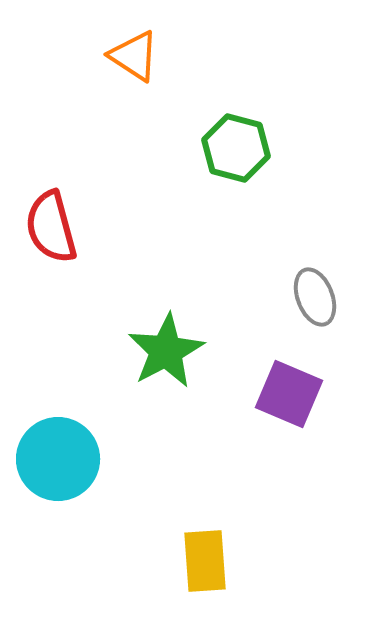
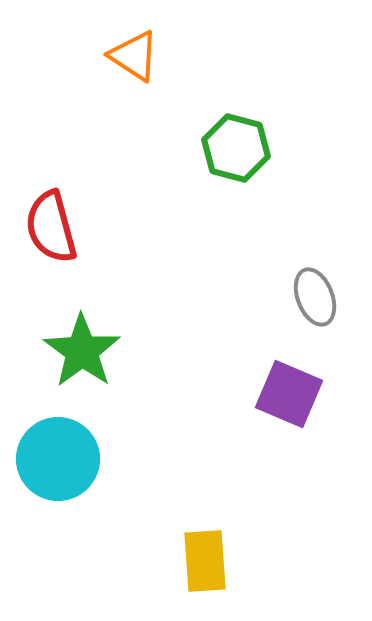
green star: moved 84 px left; rotated 8 degrees counterclockwise
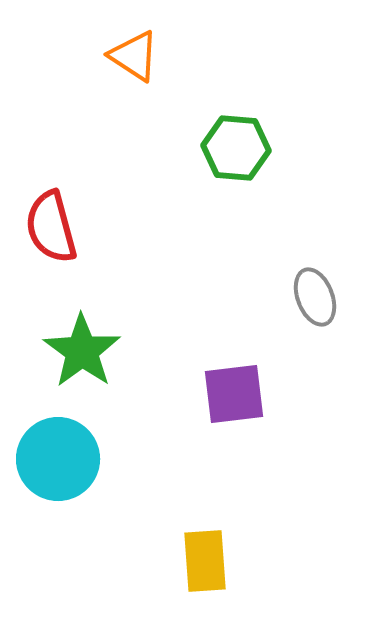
green hexagon: rotated 10 degrees counterclockwise
purple square: moved 55 px left; rotated 30 degrees counterclockwise
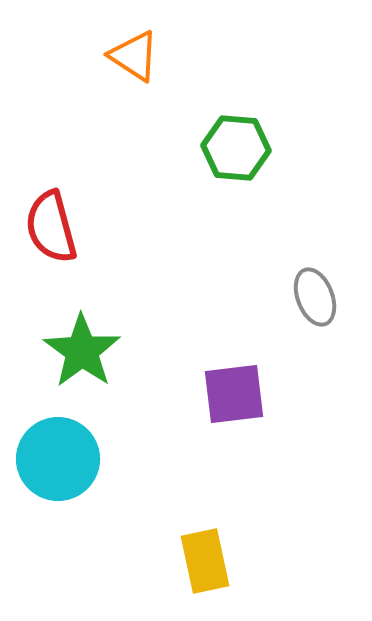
yellow rectangle: rotated 8 degrees counterclockwise
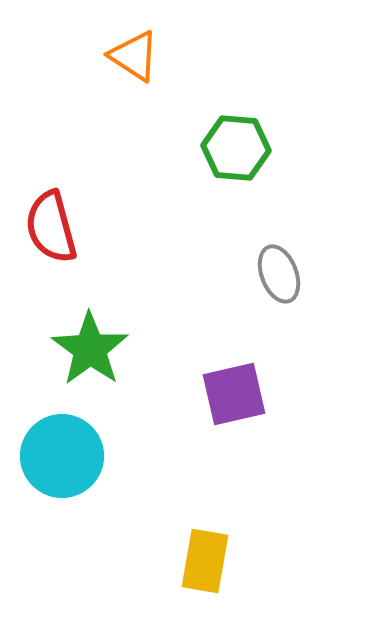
gray ellipse: moved 36 px left, 23 px up
green star: moved 8 px right, 2 px up
purple square: rotated 6 degrees counterclockwise
cyan circle: moved 4 px right, 3 px up
yellow rectangle: rotated 22 degrees clockwise
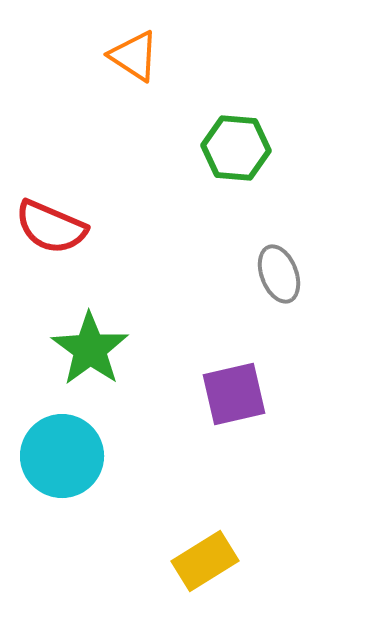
red semicircle: rotated 52 degrees counterclockwise
yellow rectangle: rotated 48 degrees clockwise
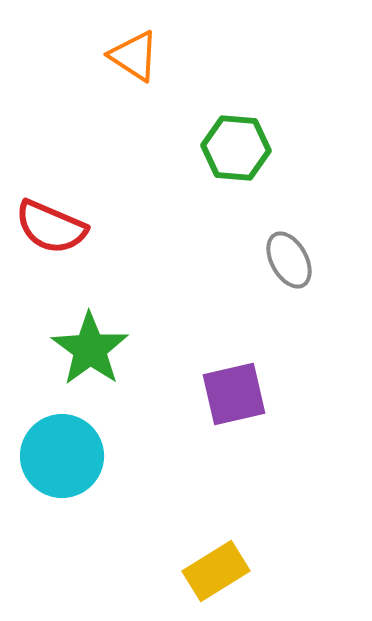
gray ellipse: moved 10 px right, 14 px up; rotated 8 degrees counterclockwise
yellow rectangle: moved 11 px right, 10 px down
